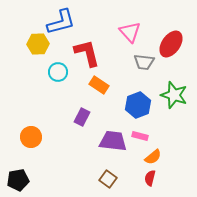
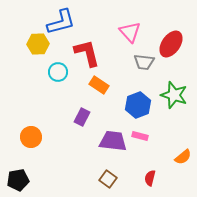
orange semicircle: moved 30 px right
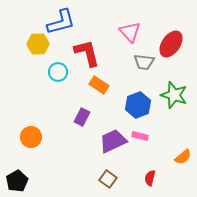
purple trapezoid: rotated 32 degrees counterclockwise
black pentagon: moved 1 px left, 1 px down; rotated 20 degrees counterclockwise
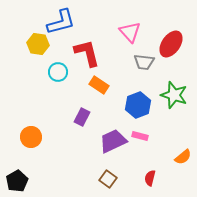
yellow hexagon: rotated 10 degrees clockwise
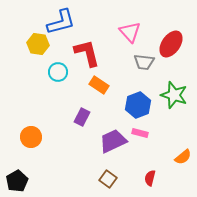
pink rectangle: moved 3 px up
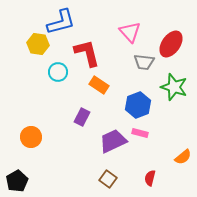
green star: moved 8 px up
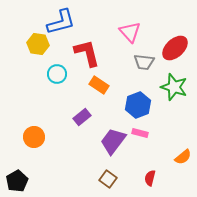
red ellipse: moved 4 px right, 4 px down; rotated 12 degrees clockwise
cyan circle: moved 1 px left, 2 px down
purple rectangle: rotated 24 degrees clockwise
orange circle: moved 3 px right
purple trapezoid: rotated 28 degrees counterclockwise
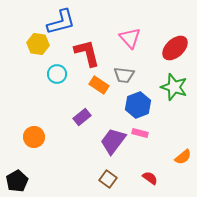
pink triangle: moved 6 px down
gray trapezoid: moved 20 px left, 13 px down
red semicircle: rotated 112 degrees clockwise
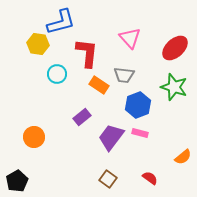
red L-shape: rotated 20 degrees clockwise
purple trapezoid: moved 2 px left, 4 px up
